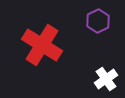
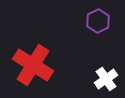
red cross: moved 9 px left, 20 px down
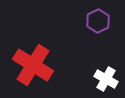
white cross: rotated 25 degrees counterclockwise
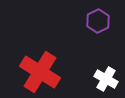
red cross: moved 7 px right, 7 px down
